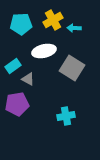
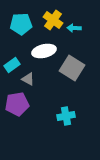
yellow cross: rotated 24 degrees counterclockwise
cyan rectangle: moved 1 px left, 1 px up
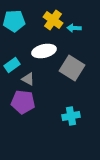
cyan pentagon: moved 7 px left, 3 px up
purple pentagon: moved 6 px right, 2 px up; rotated 15 degrees clockwise
cyan cross: moved 5 px right
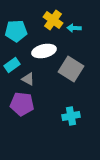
cyan pentagon: moved 2 px right, 10 px down
gray square: moved 1 px left, 1 px down
purple pentagon: moved 1 px left, 2 px down
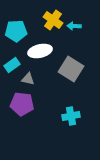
cyan arrow: moved 2 px up
white ellipse: moved 4 px left
gray triangle: rotated 16 degrees counterclockwise
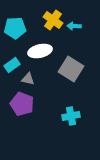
cyan pentagon: moved 1 px left, 3 px up
purple pentagon: rotated 15 degrees clockwise
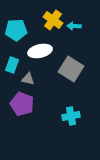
cyan pentagon: moved 1 px right, 2 px down
cyan rectangle: rotated 35 degrees counterclockwise
